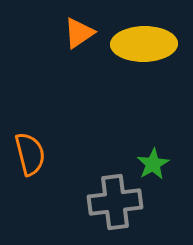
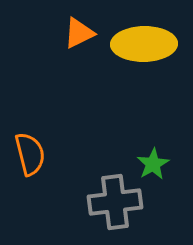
orange triangle: rotated 8 degrees clockwise
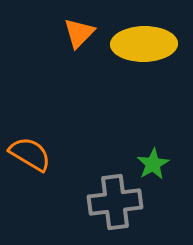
orange triangle: rotated 20 degrees counterclockwise
orange semicircle: rotated 45 degrees counterclockwise
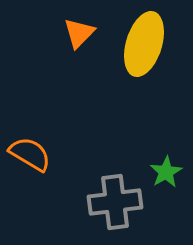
yellow ellipse: rotated 72 degrees counterclockwise
green star: moved 13 px right, 8 px down
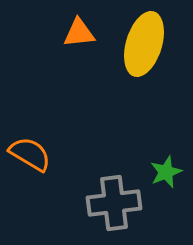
orange triangle: rotated 40 degrees clockwise
green star: rotated 8 degrees clockwise
gray cross: moved 1 px left, 1 px down
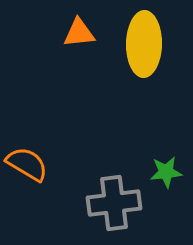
yellow ellipse: rotated 16 degrees counterclockwise
orange semicircle: moved 3 px left, 10 px down
green star: rotated 16 degrees clockwise
